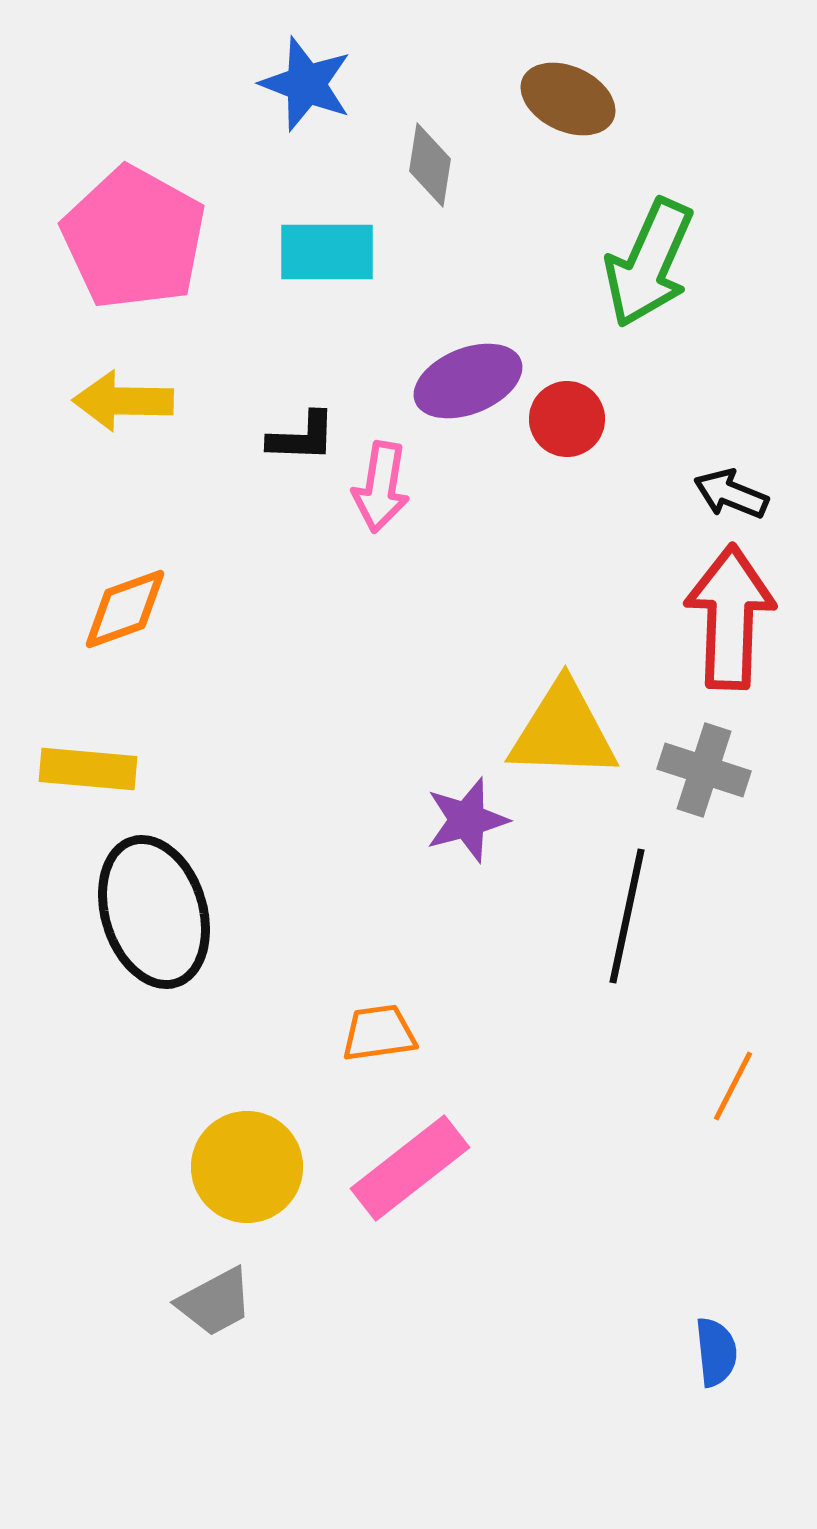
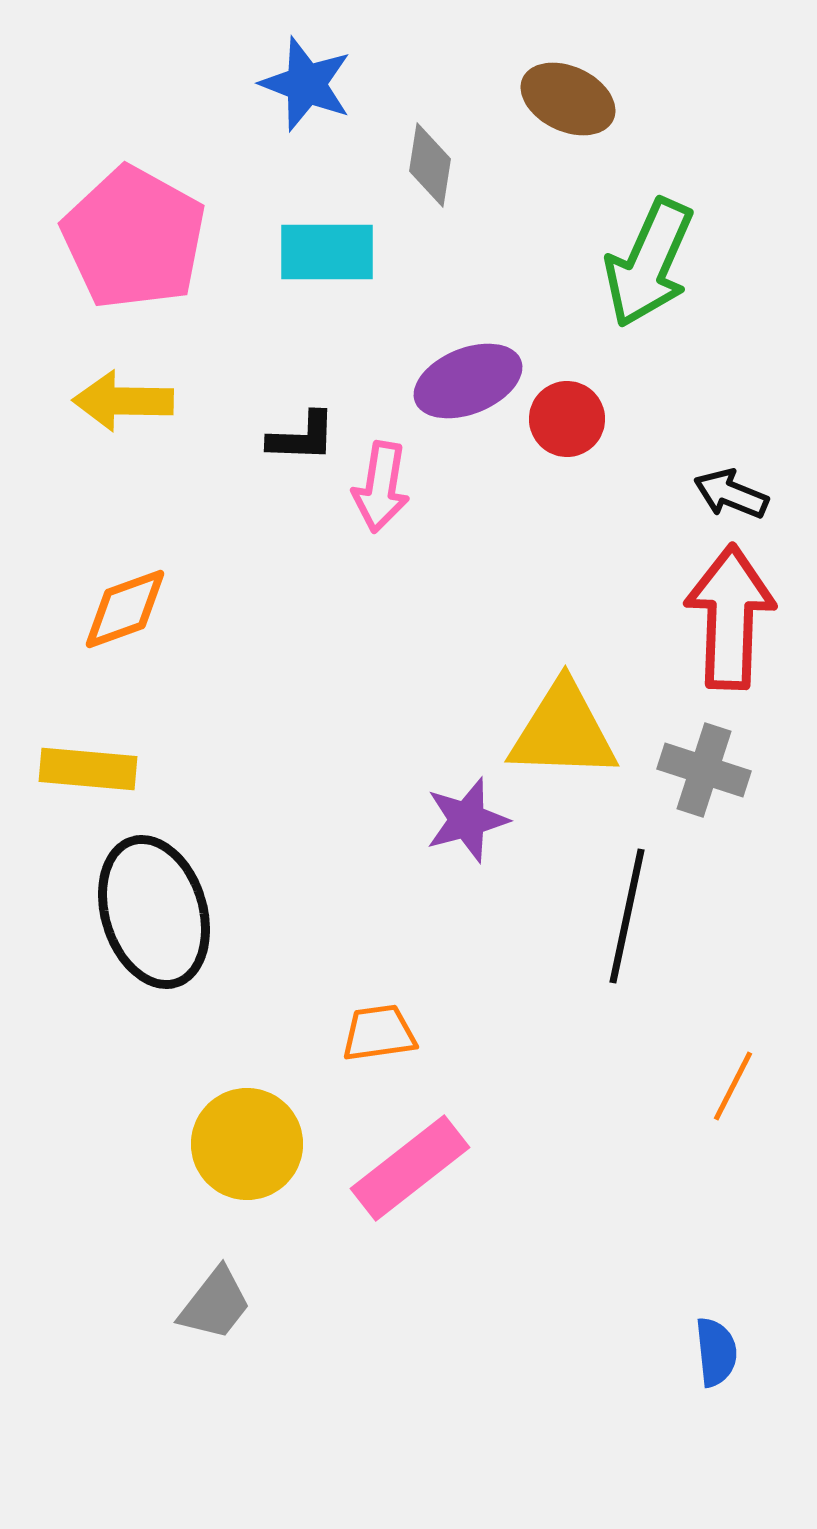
yellow circle: moved 23 px up
gray trapezoid: moved 2 px down; rotated 24 degrees counterclockwise
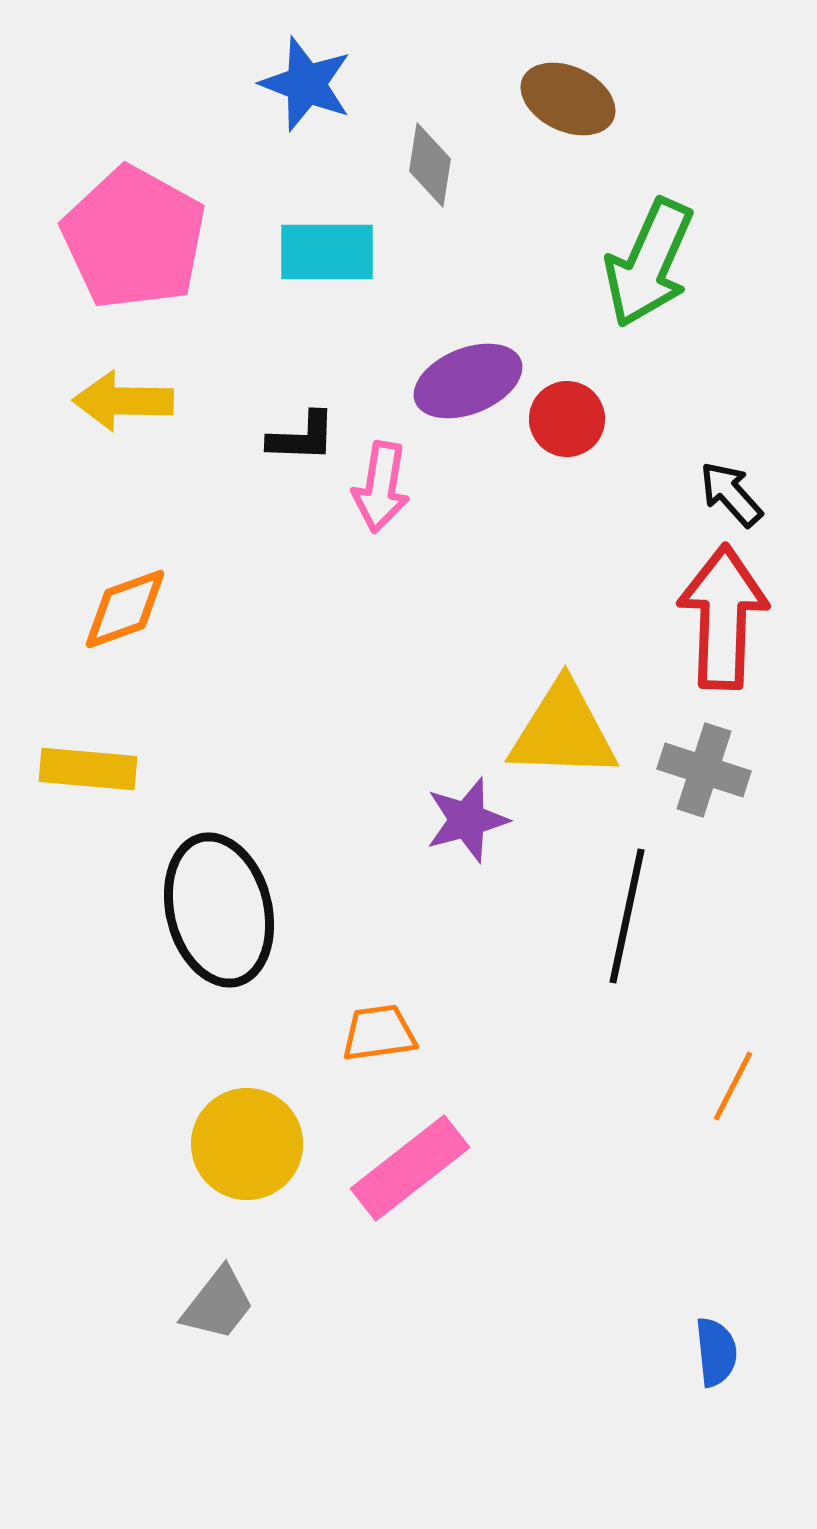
black arrow: rotated 26 degrees clockwise
red arrow: moved 7 px left
black ellipse: moved 65 px right, 2 px up; rotated 3 degrees clockwise
gray trapezoid: moved 3 px right
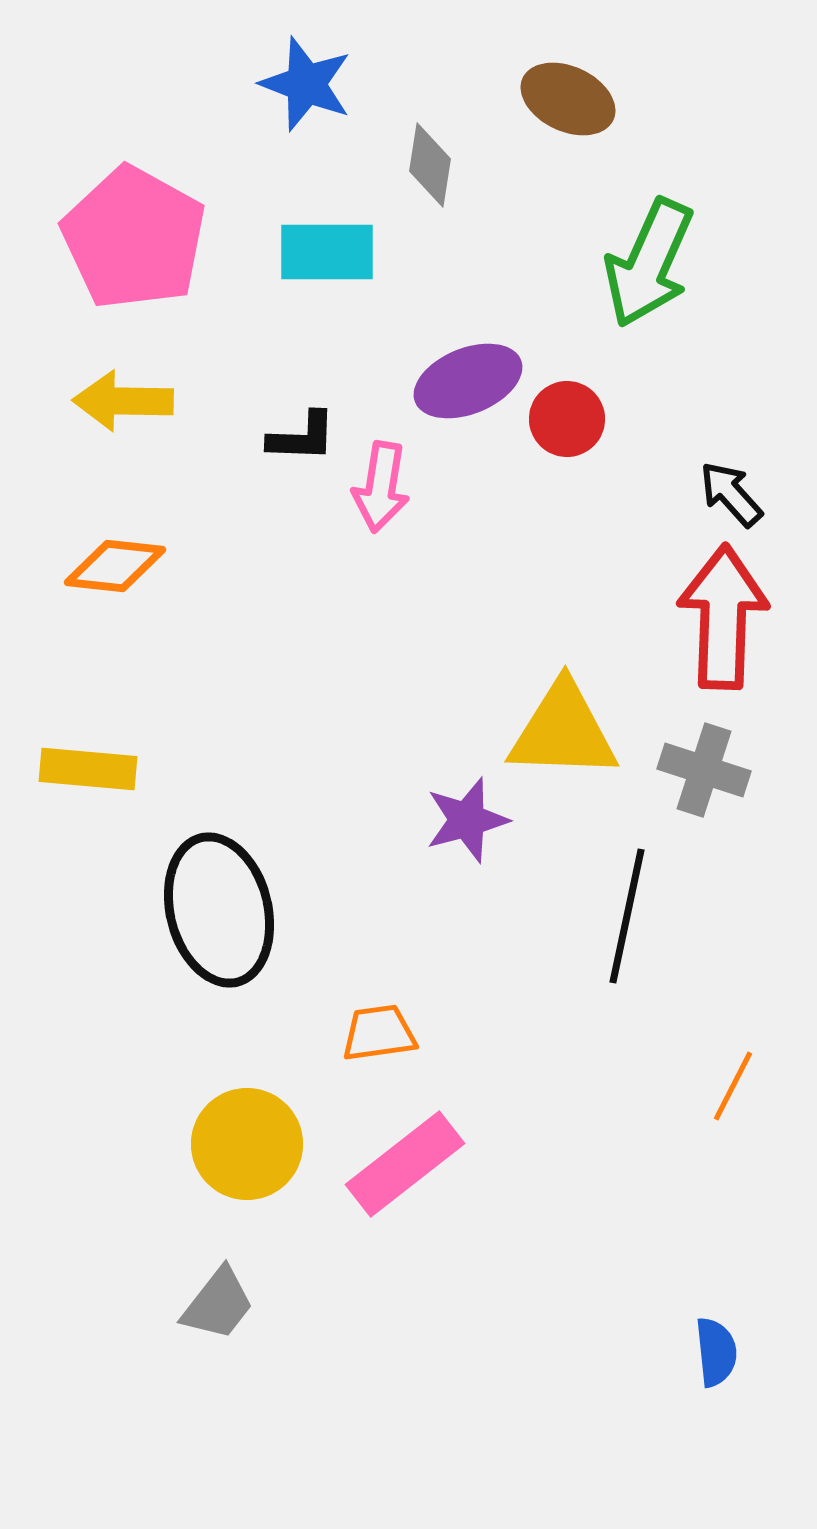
orange diamond: moved 10 px left, 43 px up; rotated 26 degrees clockwise
pink rectangle: moved 5 px left, 4 px up
